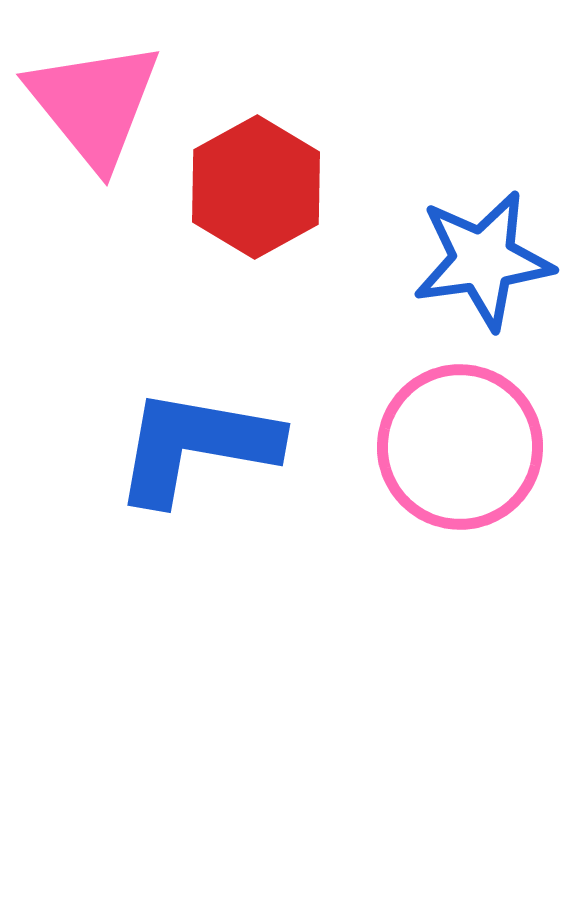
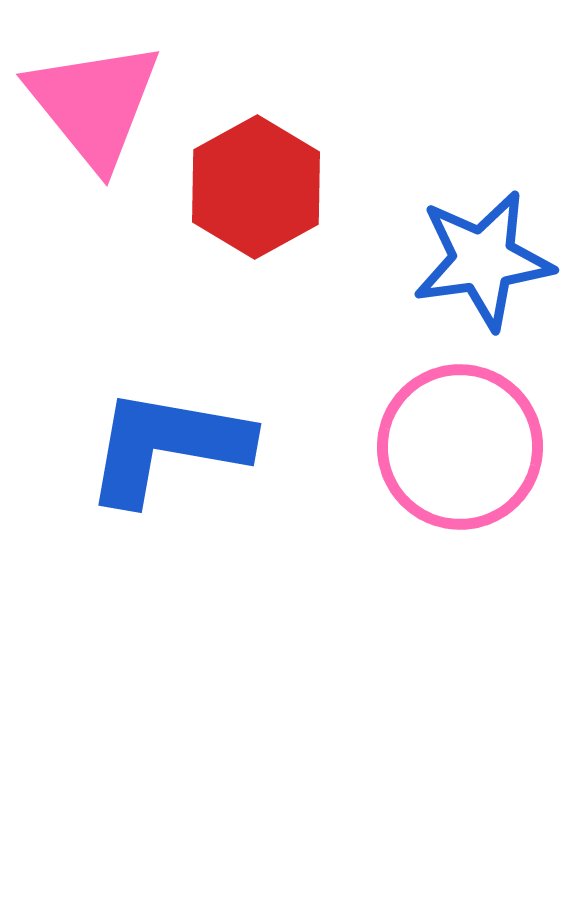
blue L-shape: moved 29 px left
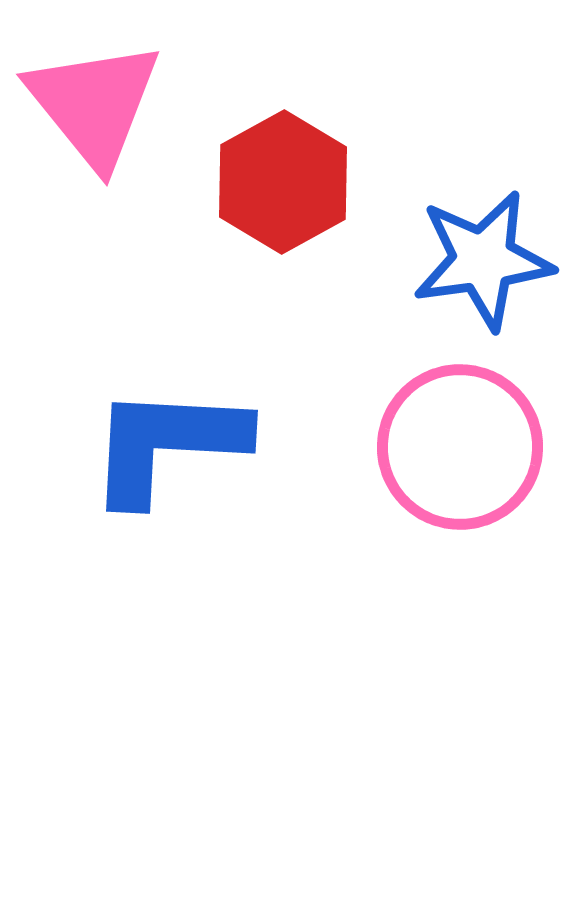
red hexagon: moved 27 px right, 5 px up
blue L-shape: moved 2 px up; rotated 7 degrees counterclockwise
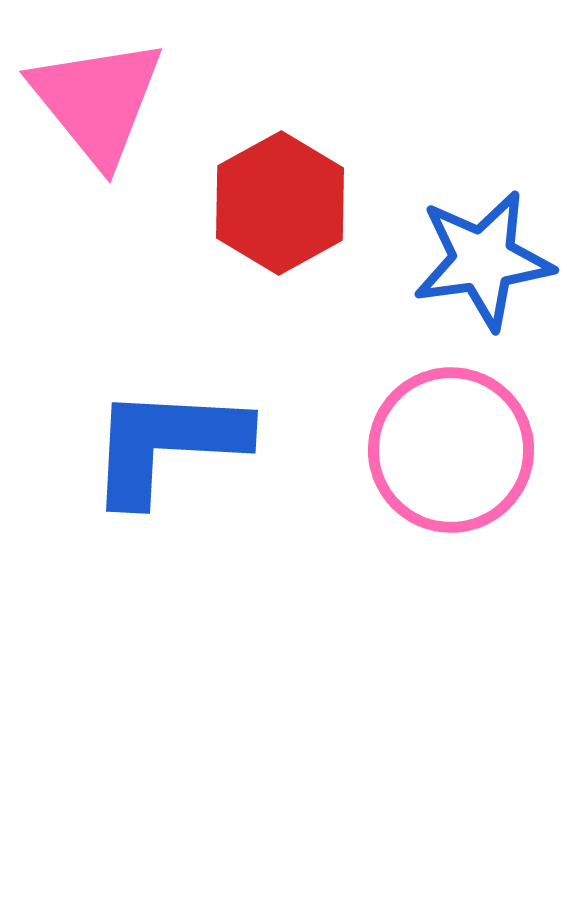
pink triangle: moved 3 px right, 3 px up
red hexagon: moved 3 px left, 21 px down
pink circle: moved 9 px left, 3 px down
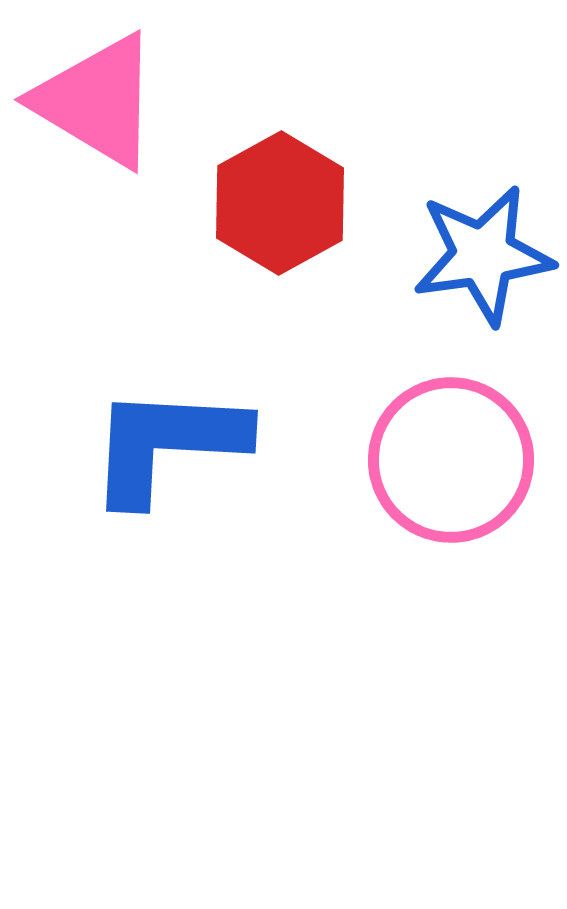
pink triangle: rotated 20 degrees counterclockwise
blue star: moved 5 px up
pink circle: moved 10 px down
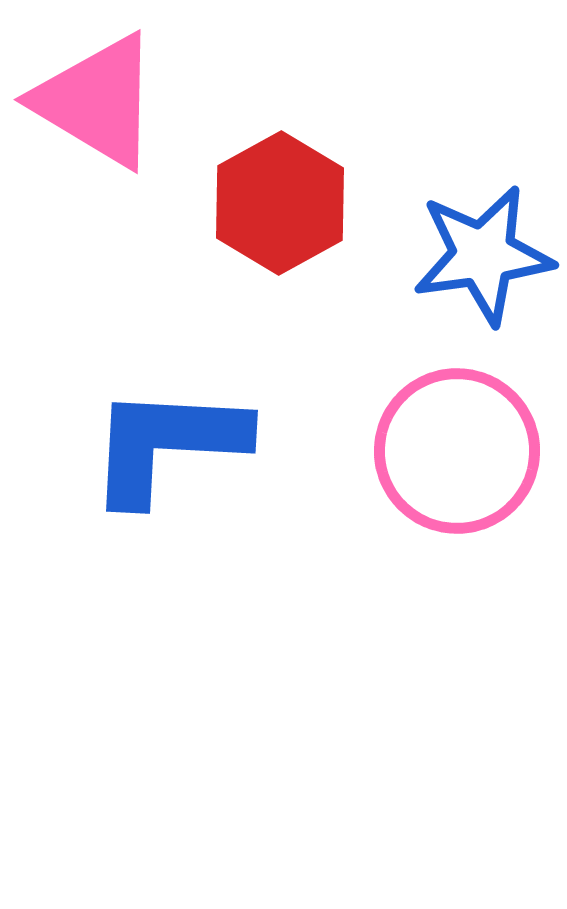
pink circle: moved 6 px right, 9 px up
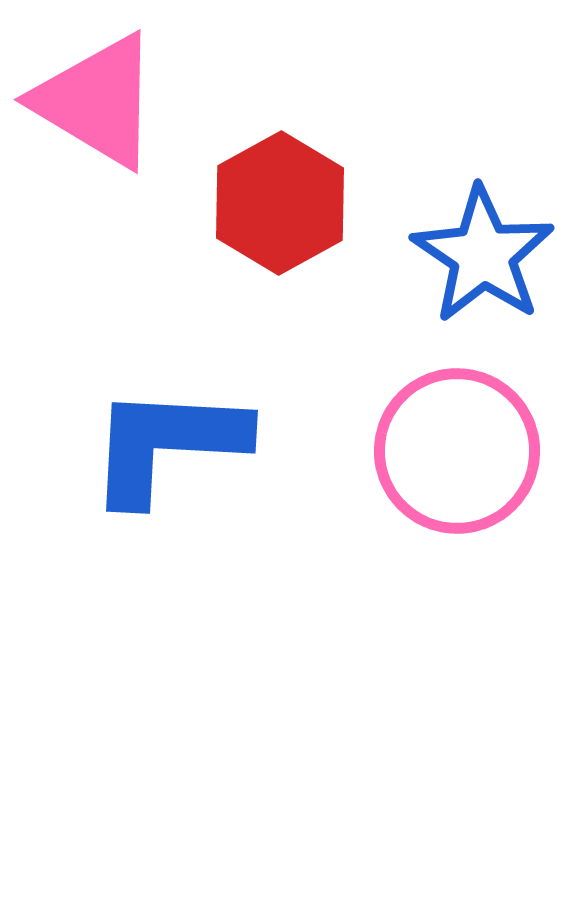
blue star: rotated 30 degrees counterclockwise
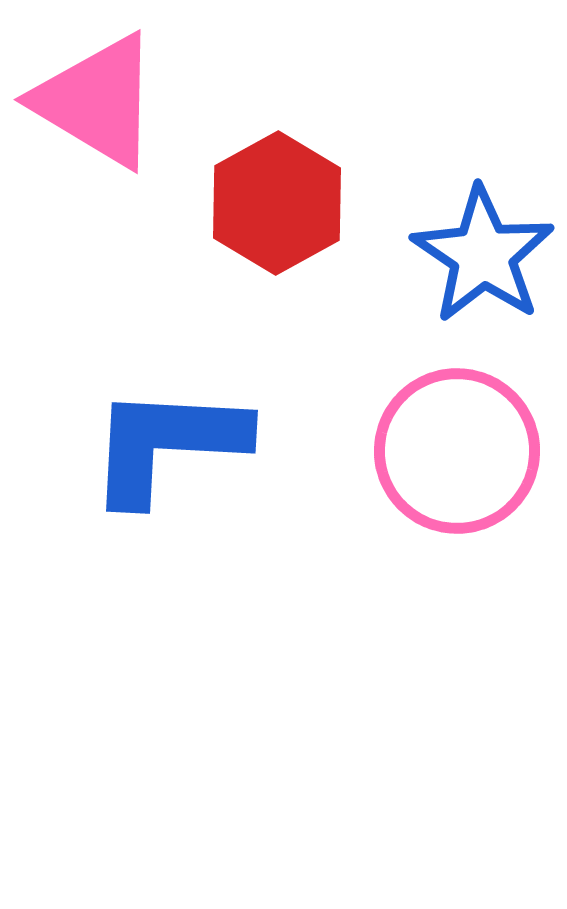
red hexagon: moved 3 px left
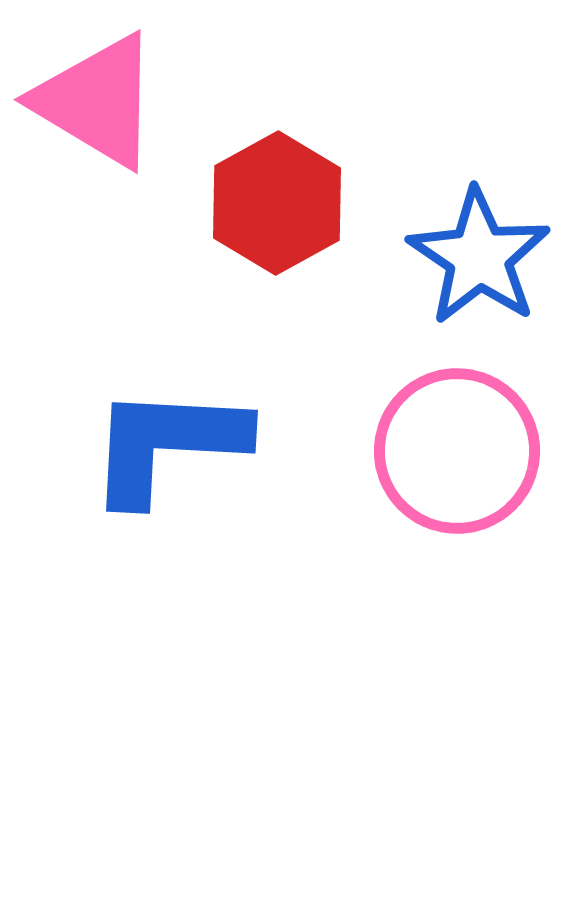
blue star: moved 4 px left, 2 px down
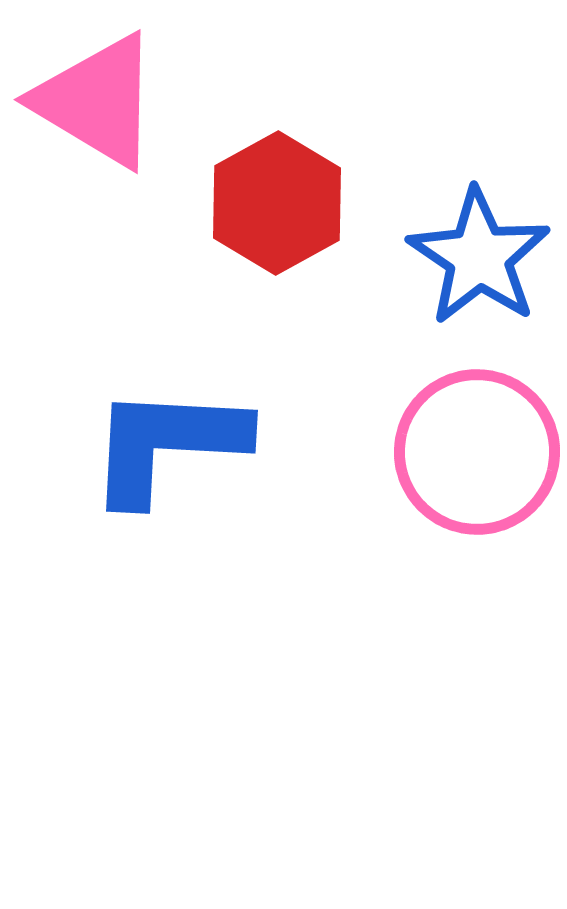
pink circle: moved 20 px right, 1 px down
